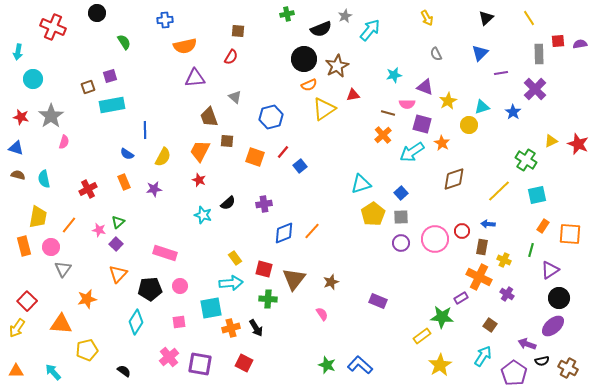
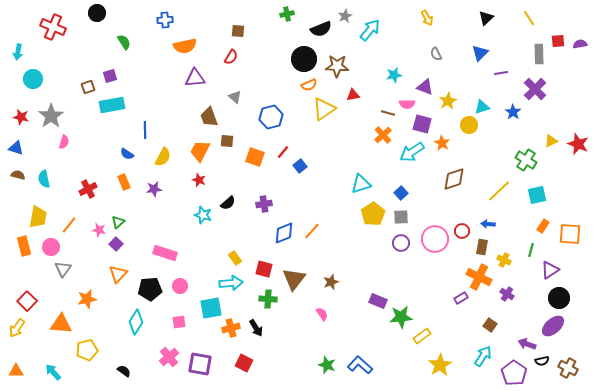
brown star at (337, 66): rotated 30 degrees clockwise
green star at (442, 317): moved 41 px left; rotated 10 degrees counterclockwise
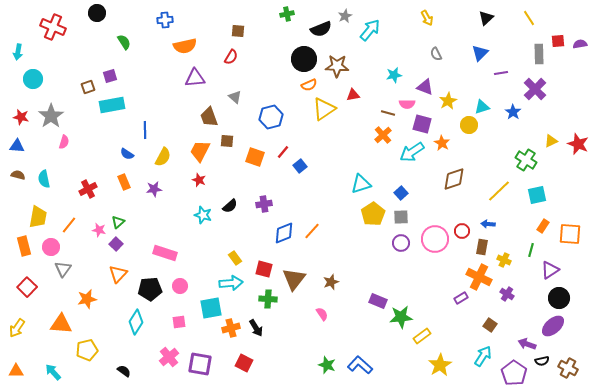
blue triangle at (16, 148): moved 1 px right, 2 px up; rotated 14 degrees counterclockwise
black semicircle at (228, 203): moved 2 px right, 3 px down
red square at (27, 301): moved 14 px up
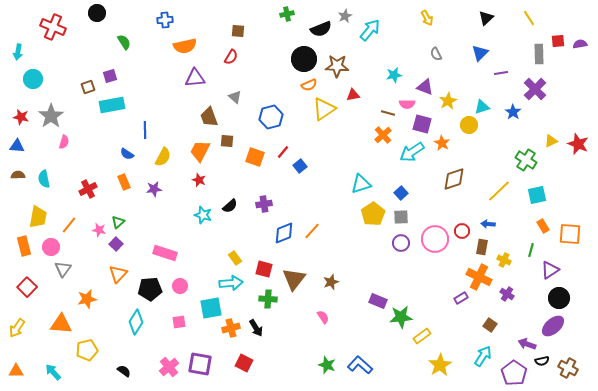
brown semicircle at (18, 175): rotated 16 degrees counterclockwise
orange rectangle at (543, 226): rotated 64 degrees counterclockwise
pink semicircle at (322, 314): moved 1 px right, 3 px down
pink cross at (169, 357): moved 10 px down
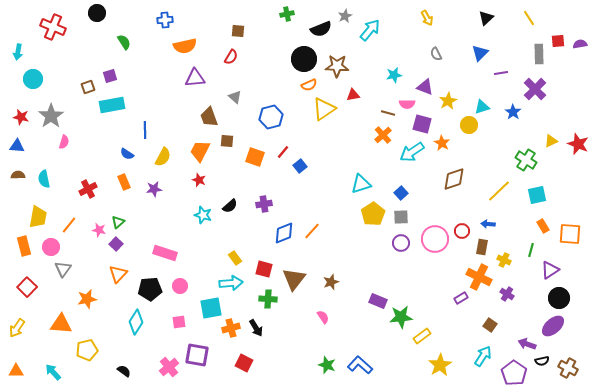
purple square at (200, 364): moved 3 px left, 9 px up
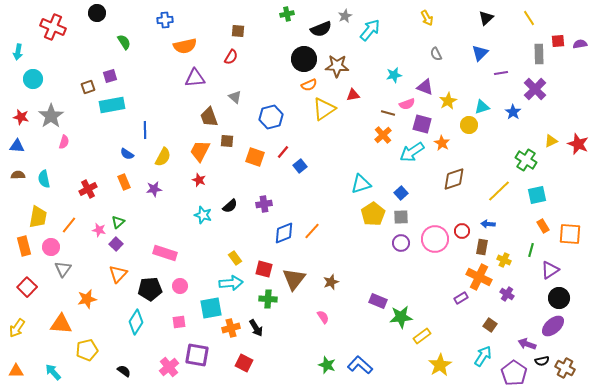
pink semicircle at (407, 104): rotated 21 degrees counterclockwise
brown cross at (568, 368): moved 3 px left
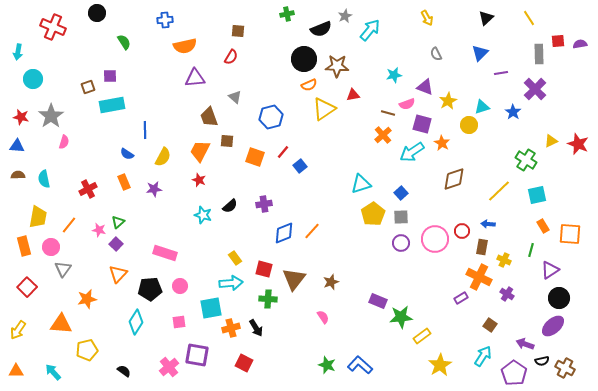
purple square at (110, 76): rotated 16 degrees clockwise
yellow arrow at (17, 328): moved 1 px right, 2 px down
purple arrow at (527, 344): moved 2 px left
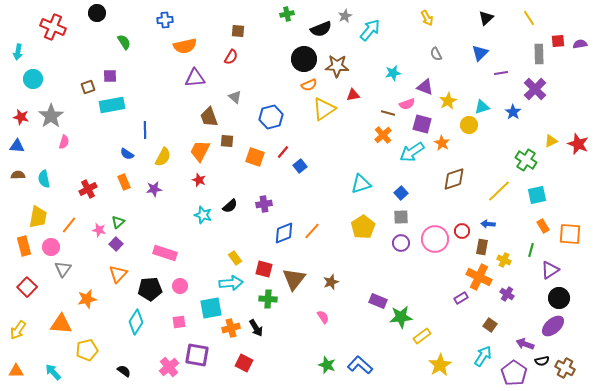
cyan star at (394, 75): moved 1 px left, 2 px up
yellow pentagon at (373, 214): moved 10 px left, 13 px down
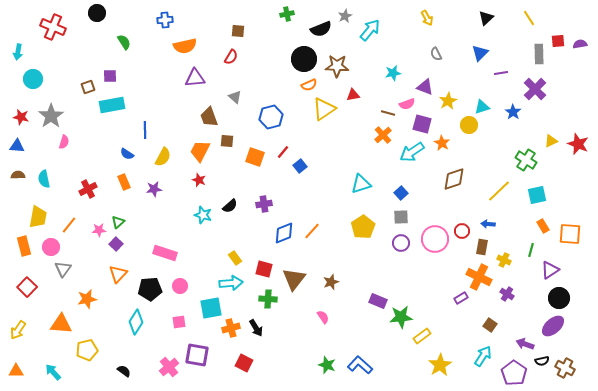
pink star at (99, 230): rotated 16 degrees counterclockwise
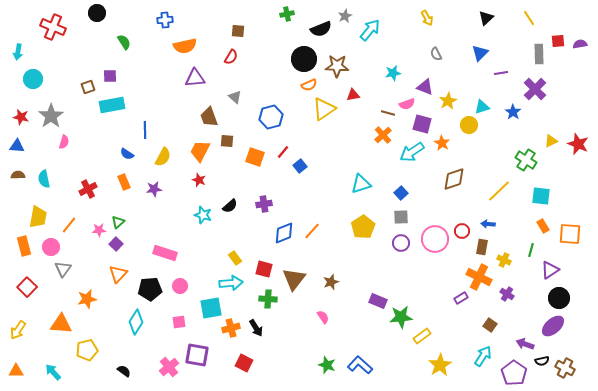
cyan square at (537, 195): moved 4 px right, 1 px down; rotated 18 degrees clockwise
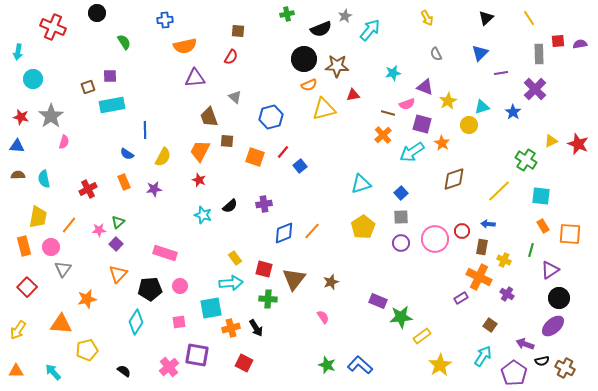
yellow triangle at (324, 109): rotated 20 degrees clockwise
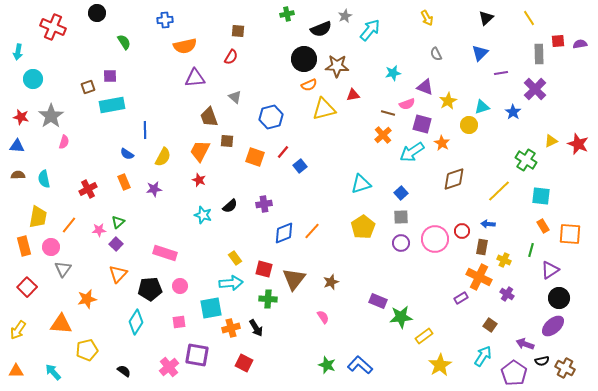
yellow rectangle at (422, 336): moved 2 px right
